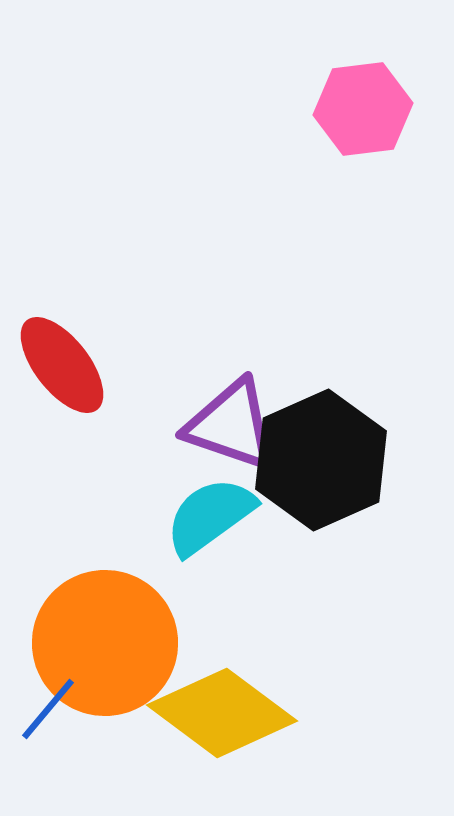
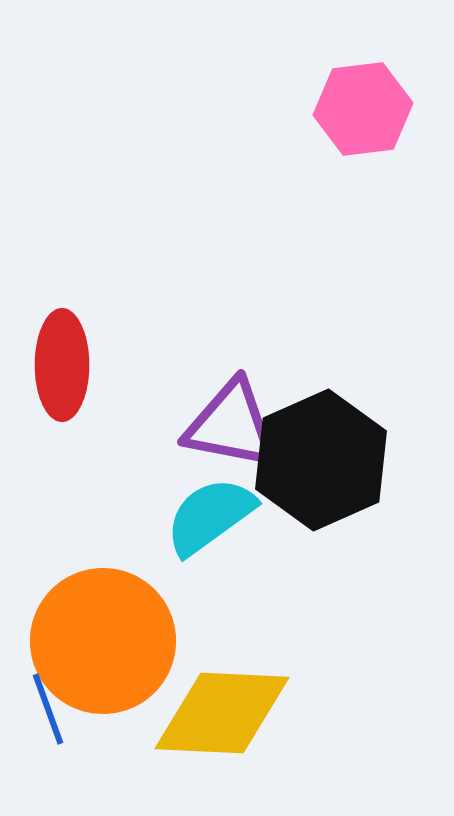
red ellipse: rotated 38 degrees clockwise
purple triangle: rotated 8 degrees counterclockwise
orange circle: moved 2 px left, 2 px up
blue line: rotated 60 degrees counterclockwise
yellow diamond: rotated 34 degrees counterclockwise
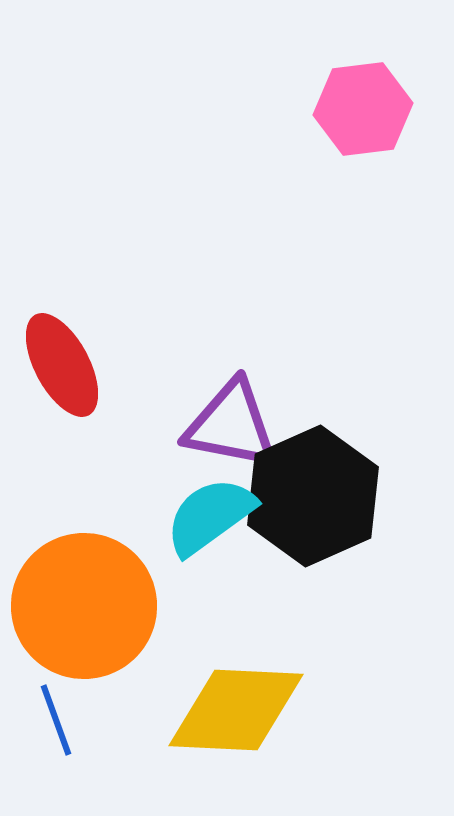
red ellipse: rotated 28 degrees counterclockwise
black hexagon: moved 8 px left, 36 px down
orange circle: moved 19 px left, 35 px up
blue line: moved 8 px right, 11 px down
yellow diamond: moved 14 px right, 3 px up
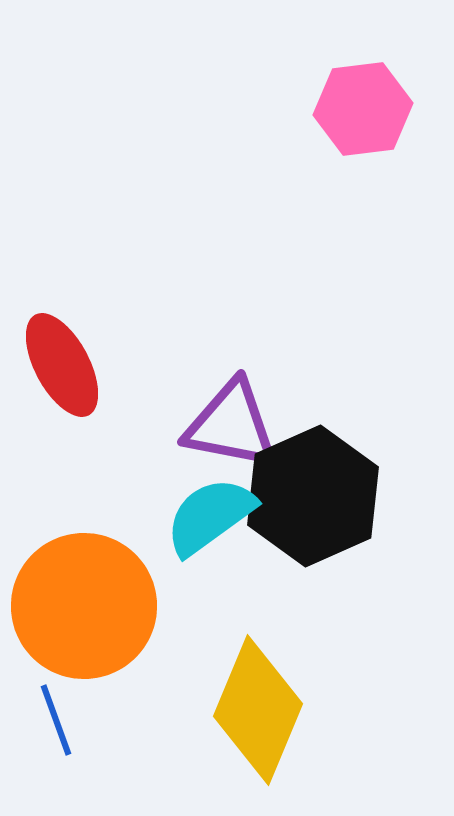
yellow diamond: moved 22 px right; rotated 70 degrees counterclockwise
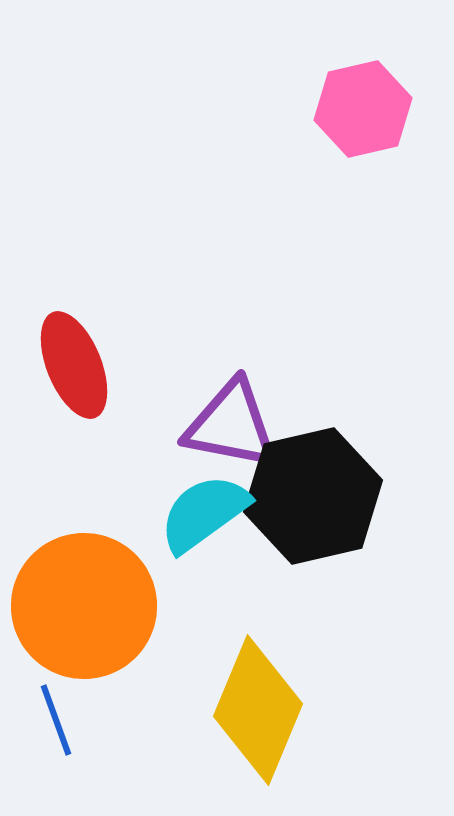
pink hexagon: rotated 6 degrees counterclockwise
red ellipse: moved 12 px right; rotated 6 degrees clockwise
black hexagon: rotated 11 degrees clockwise
cyan semicircle: moved 6 px left, 3 px up
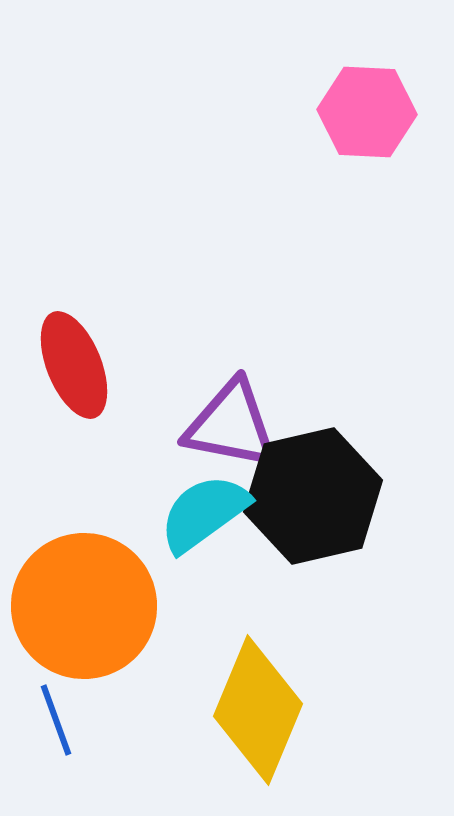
pink hexagon: moved 4 px right, 3 px down; rotated 16 degrees clockwise
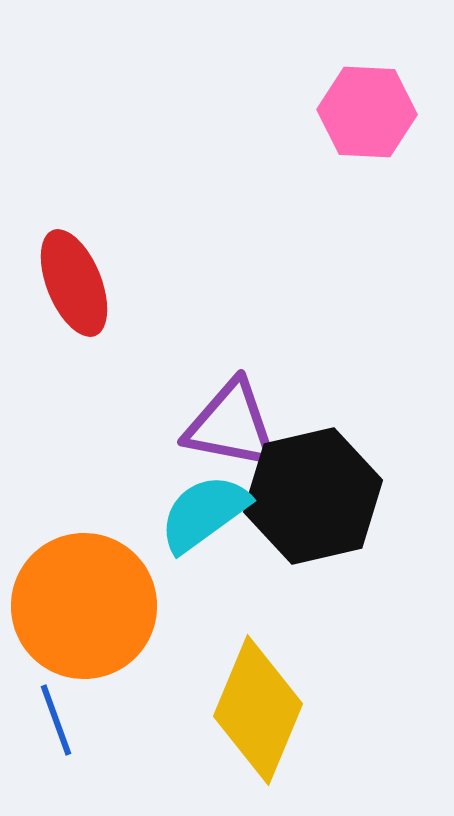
red ellipse: moved 82 px up
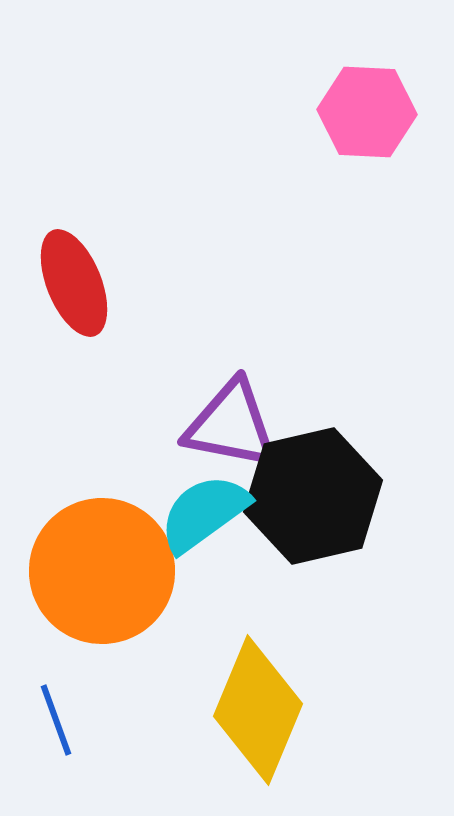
orange circle: moved 18 px right, 35 px up
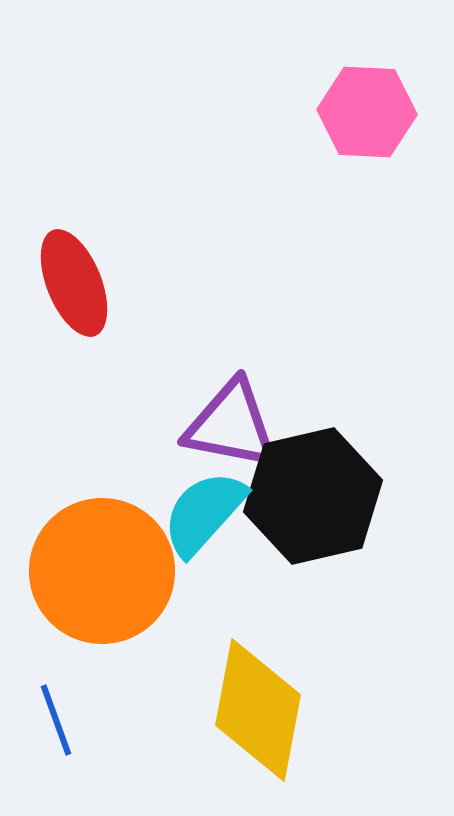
cyan semicircle: rotated 12 degrees counterclockwise
yellow diamond: rotated 12 degrees counterclockwise
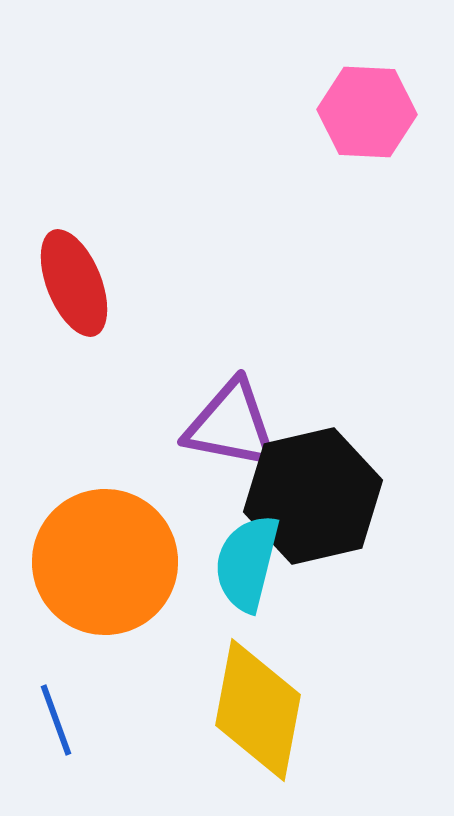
cyan semicircle: moved 43 px right, 50 px down; rotated 28 degrees counterclockwise
orange circle: moved 3 px right, 9 px up
